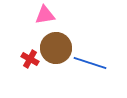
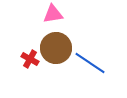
pink triangle: moved 8 px right, 1 px up
blue line: rotated 16 degrees clockwise
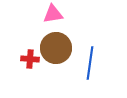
red cross: rotated 24 degrees counterclockwise
blue line: rotated 64 degrees clockwise
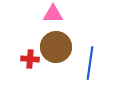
pink triangle: rotated 10 degrees clockwise
brown circle: moved 1 px up
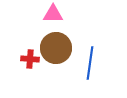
brown circle: moved 1 px down
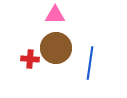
pink triangle: moved 2 px right, 1 px down
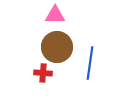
brown circle: moved 1 px right, 1 px up
red cross: moved 13 px right, 14 px down
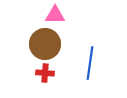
brown circle: moved 12 px left, 3 px up
red cross: moved 2 px right
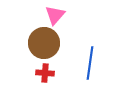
pink triangle: rotated 50 degrees counterclockwise
brown circle: moved 1 px left, 1 px up
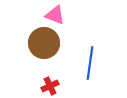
pink triangle: rotated 50 degrees counterclockwise
red cross: moved 5 px right, 13 px down; rotated 30 degrees counterclockwise
